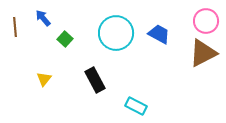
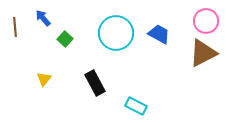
black rectangle: moved 3 px down
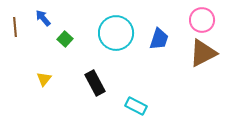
pink circle: moved 4 px left, 1 px up
blue trapezoid: moved 5 px down; rotated 80 degrees clockwise
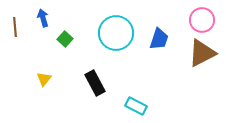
blue arrow: rotated 24 degrees clockwise
brown triangle: moved 1 px left
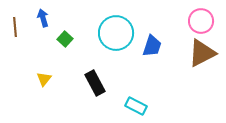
pink circle: moved 1 px left, 1 px down
blue trapezoid: moved 7 px left, 7 px down
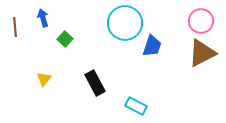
cyan circle: moved 9 px right, 10 px up
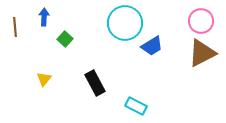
blue arrow: moved 1 px right, 1 px up; rotated 18 degrees clockwise
blue trapezoid: rotated 40 degrees clockwise
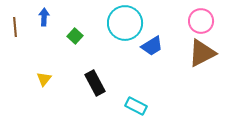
green square: moved 10 px right, 3 px up
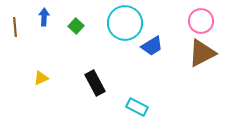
green square: moved 1 px right, 10 px up
yellow triangle: moved 3 px left, 1 px up; rotated 28 degrees clockwise
cyan rectangle: moved 1 px right, 1 px down
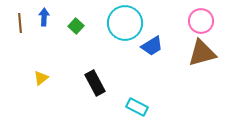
brown line: moved 5 px right, 4 px up
brown triangle: rotated 12 degrees clockwise
yellow triangle: rotated 14 degrees counterclockwise
